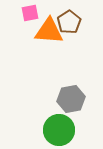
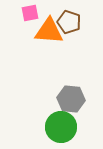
brown pentagon: rotated 20 degrees counterclockwise
gray hexagon: rotated 16 degrees clockwise
green circle: moved 2 px right, 3 px up
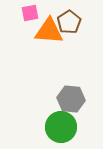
brown pentagon: rotated 20 degrees clockwise
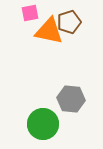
brown pentagon: rotated 15 degrees clockwise
orange triangle: rotated 8 degrees clockwise
green circle: moved 18 px left, 3 px up
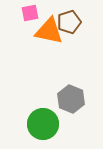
gray hexagon: rotated 16 degrees clockwise
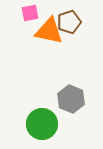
green circle: moved 1 px left
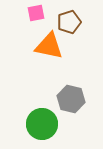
pink square: moved 6 px right
orange triangle: moved 15 px down
gray hexagon: rotated 8 degrees counterclockwise
